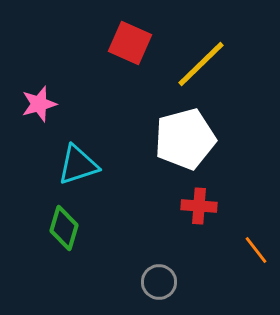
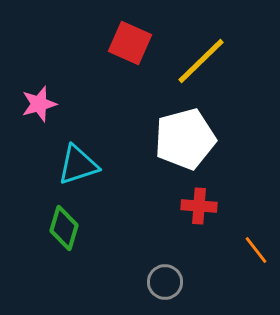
yellow line: moved 3 px up
gray circle: moved 6 px right
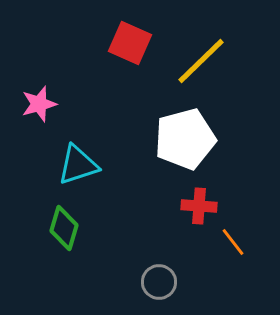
orange line: moved 23 px left, 8 px up
gray circle: moved 6 px left
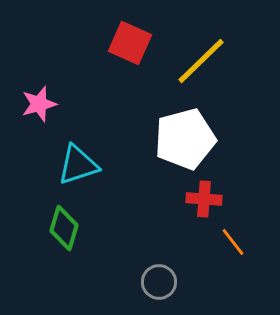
red cross: moved 5 px right, 7 px up
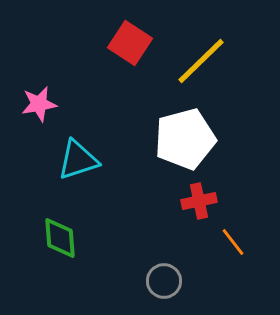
red square: rotated 9 degrees clockwise
pink star: rotated 6 degrees clockwise
cyan triangle: moved 5 px up
red cross: moved 5 px left, 2 px down; rotated 16 degrees counterclockwise
green diamond: moved 4 px left, 10 px down; rotated 21 degrees counterclockwise
gray circle: moved 5 px right, 1 px up
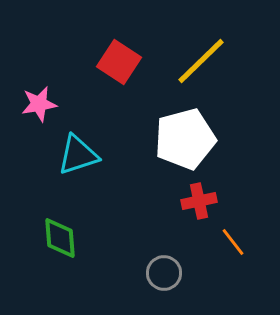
red square: moved 11 px left, 19 px down
cyan triangle: moved 5 px up
gray circle: moved 8 px up
